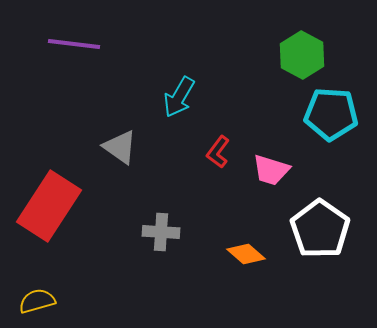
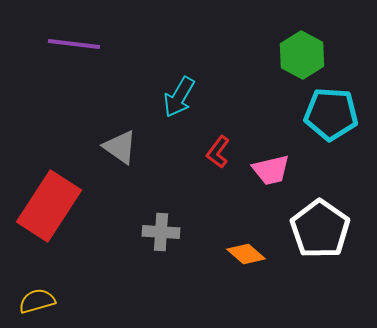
pink trapezoid: rotated 30 degrees counterclockwise
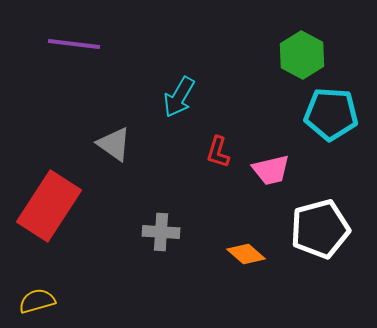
gray triangle: moved 6 px left, 3 px up
red L-shape: rotated 20 degrees counterclockwise
white pentagon: rotated 22 degrees clockwise
